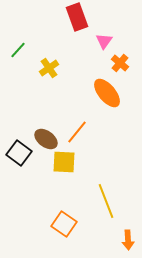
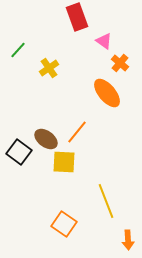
pink triangle: rotated 30 degrees counterclockwise
black square: moved 1 px up
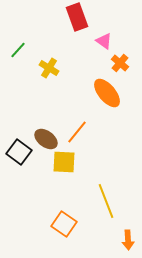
yellow cross: rotated 24 degrees counterclockwise
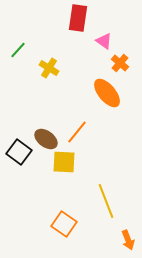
red rectangle: moved 1 px right, 1 px down; rotated 28 degrees clockwise
orange arrow: rotated 18 degrees counterclockwise
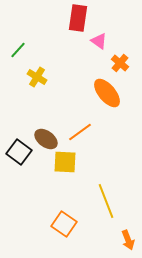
pink triangle: moved 5 px left
yellow cross: moved 12 px left, 9 px down
orange line: moved 3 px right; rotated 15 degrees clockwise
yellow square: moved 1 px right
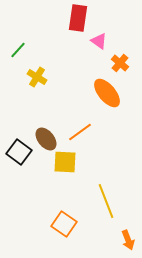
brown ellipse: rotated 15 degrees clockwise
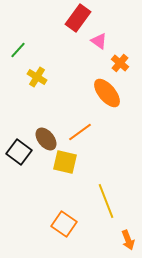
red rectangle: rotated 28 degrees clockwise
yellow square: rotated 10 degrees clockwise
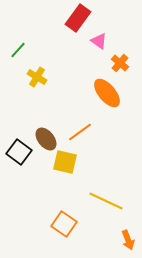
yellow line: rotated 44 degrees counterclockwise
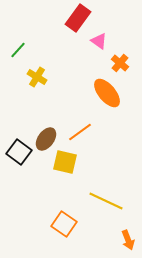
brown ellipse: rotated 75 degrees clockwise
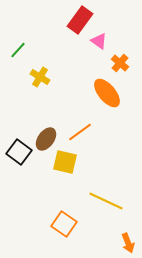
red rectangle: moved 2 px right, 2 px down
yellow cross: moved 3 px right
orange arrow: moved 3 px down
